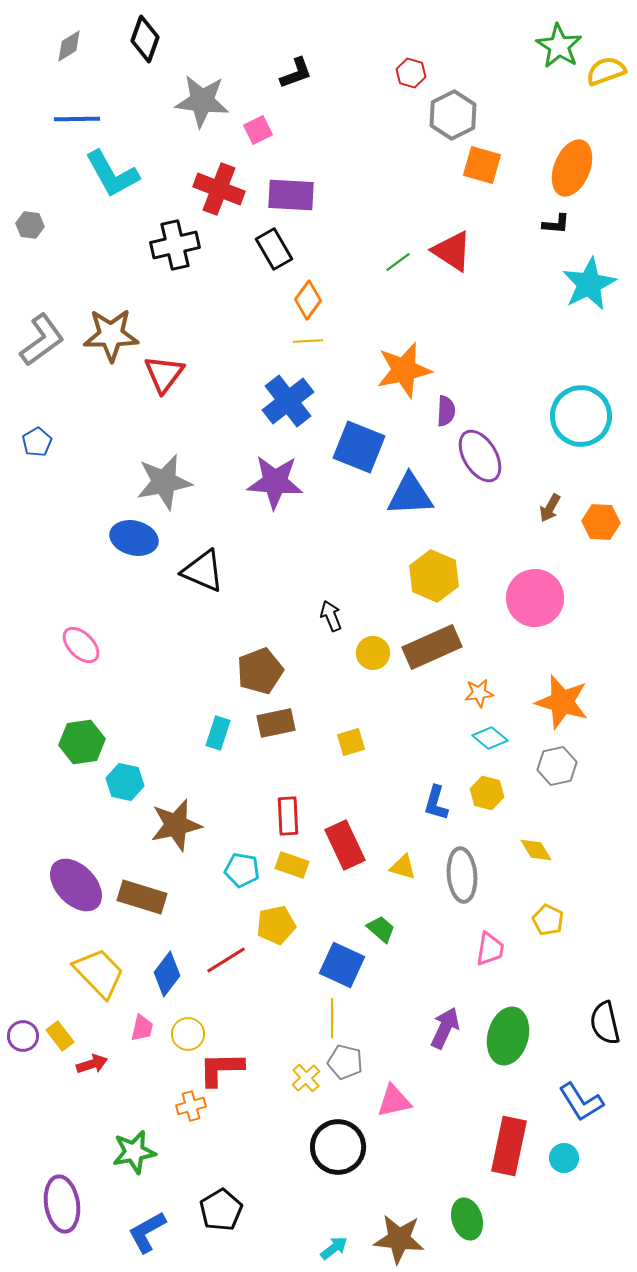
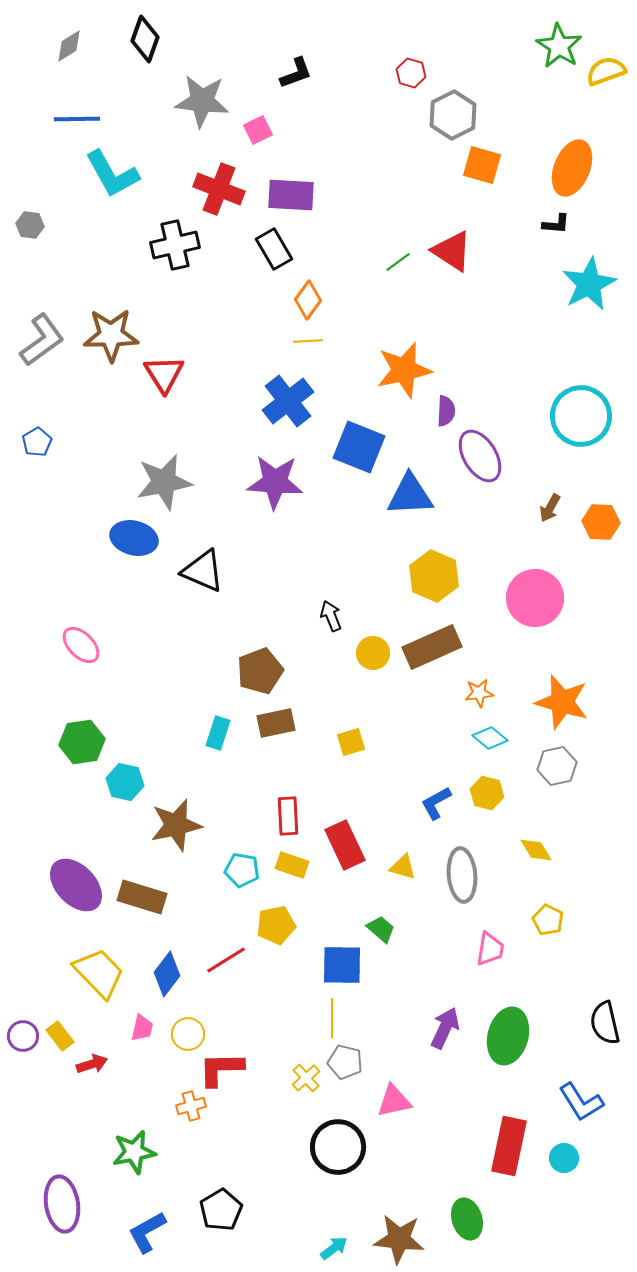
red triangle at (164, 374): rotated 9 degrees counterclockwise
blue L-shape at (436, 803): rotated 45 degrees clockwise
blue square at (342, 965): rotated 24 degrees counterclockwise
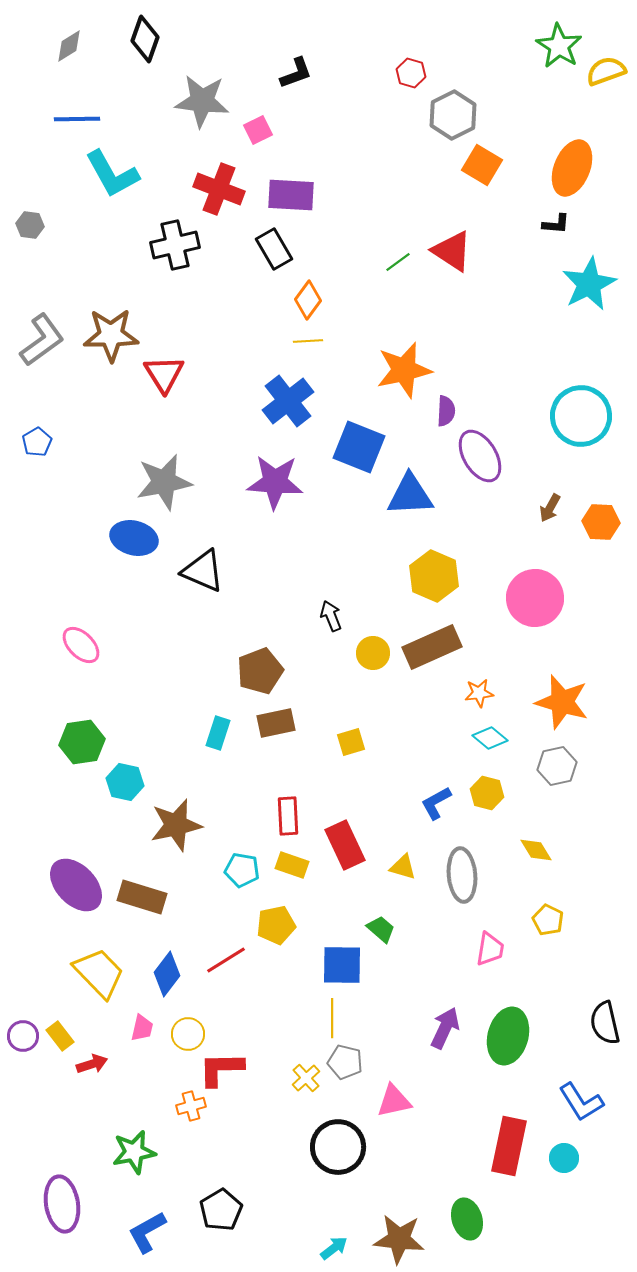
orange square at (482, 165): rotated 15 degrees clockwise
